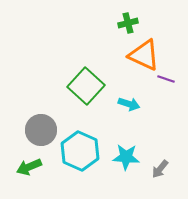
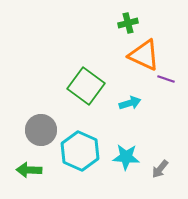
green square: rotated 6 degrees counterclockwise
cyan arrow: moved 1 px right, 1 px up; rotated 35 degrees counterclockwise
green arrow: moved 3 px down; rotated 25 degrees clockwise
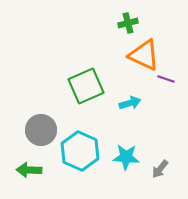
green square: rotated 30 degrees clockwise
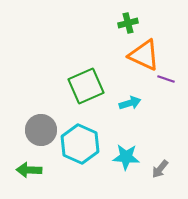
cyan hexagon: moved 7 px up
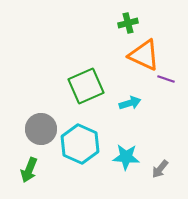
gray circle: moved 1 px up
green arrow: rotated 70 degrees counterclockwise
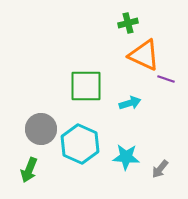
green square: rotated 24 degrees clockwise
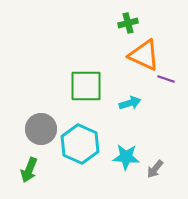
gray arrow: moved 5 px left
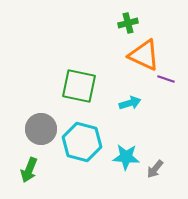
green square: moved 7 px left; rotated 12 degrees clockwise
cyan hexagon: moved 2 px right, 2 px up; rotated 9 degrees counterclockwise
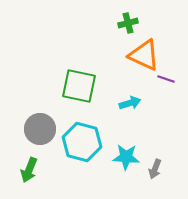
gray circle: moved 1 px left
gray arrow: rotated 18 degrees counterclockwise
